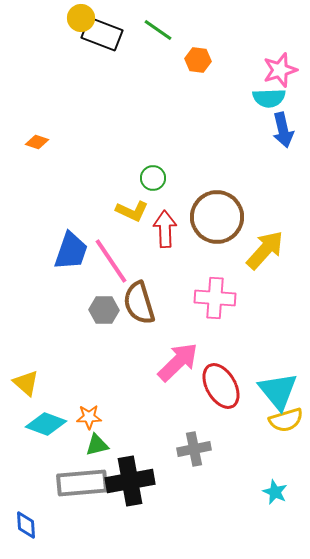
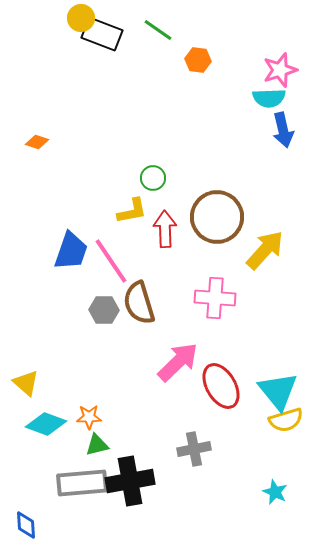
yellow L-shape: rotated 36 degrees counterclockwise
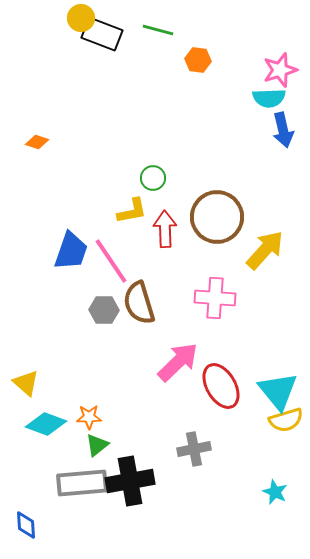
green line: rotated 20 degrees counterclockwise
green triangle: rotated 25 degrees counterclockwise
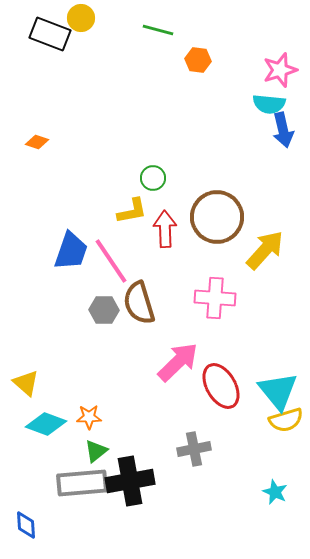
black rectangle: moved 52 px left
cyan semicircle: moved 6 px down; rotated 8 degrees clockwise
green triangle: moved 1 px left, 6 px down
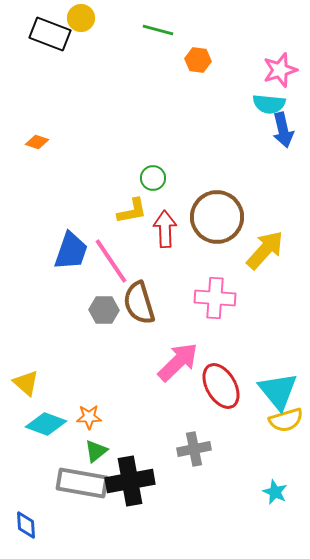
gray rectangle: rotated 15 degrees clockwise
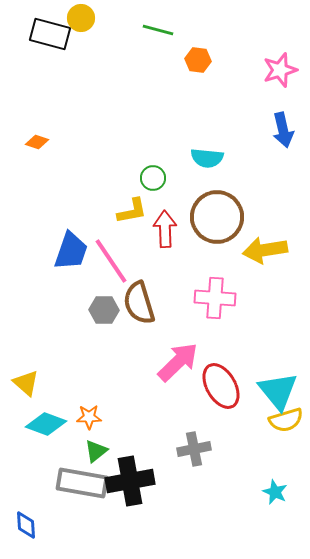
black rectangle: rotated 6 degrees counterclockwise
cyan semicircle: moved 62 px left, 54 px down
yellow arrow: rotated 141 degrees counterclockwise
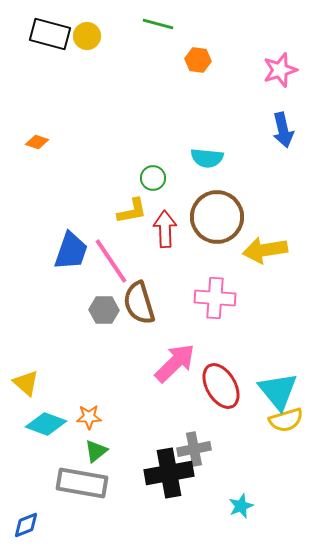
yellow circle: moved 6 px right, 18 px down
green line: moved 6 px up
pink arrow: moved 3 px left, 1 px down
black cross: moved 39 px right, 8 px up
cyan star: moved 34 px left, 14 px down; rotated 25 degrees clockwise
blue diamond: rotated 72 degrees clockwise
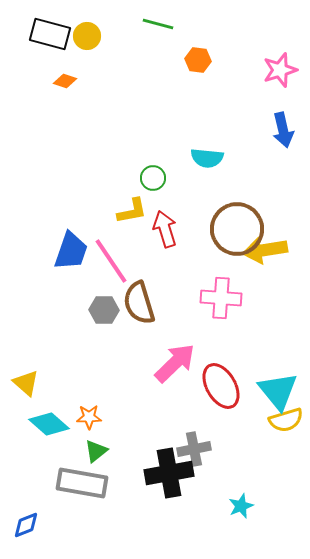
orange diamond: moved 28 px right, 61 px up
brown circle: moved 20 px right, 12 px down
red arrow: rotated 15 degrees counterclockwise
pink cross: moved 6 px right
cyan diamond: moved 3 px right; rotated 21 degrees clockwise
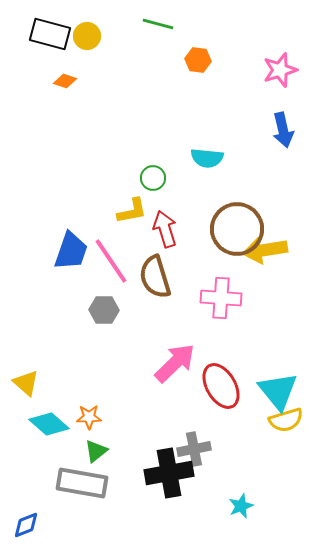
brown semicircle: moved 16 px right, 26 px up
